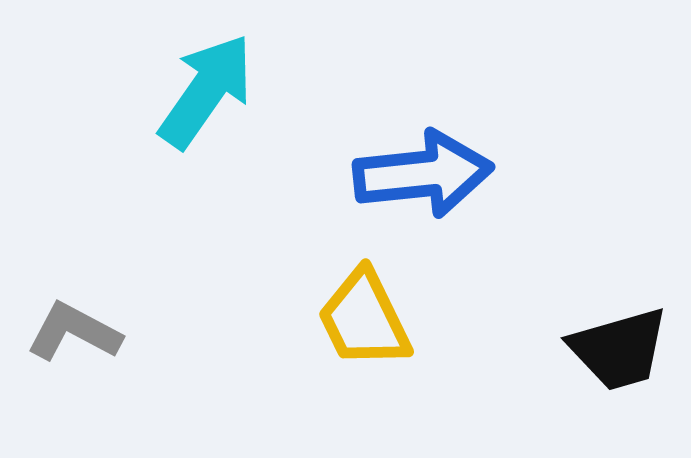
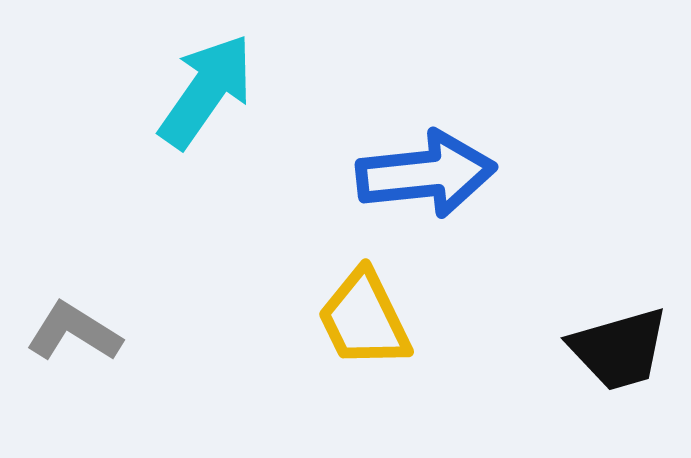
blue arrow: moved 3 px right
gray L-shape: rotated 4 degrees clockwise
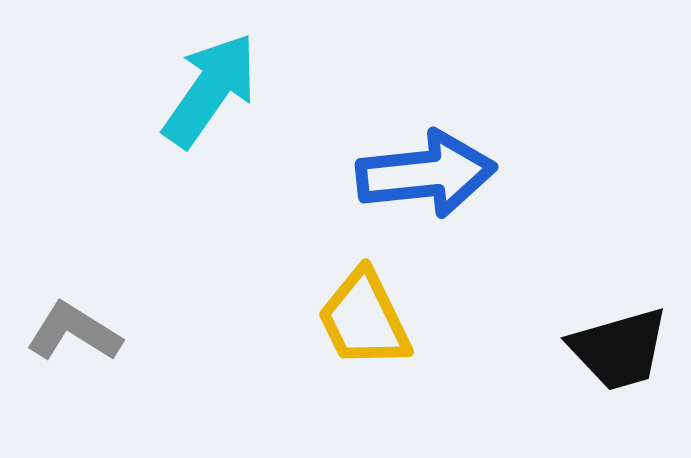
cyan arrow: moved 4 px right, 1 px up
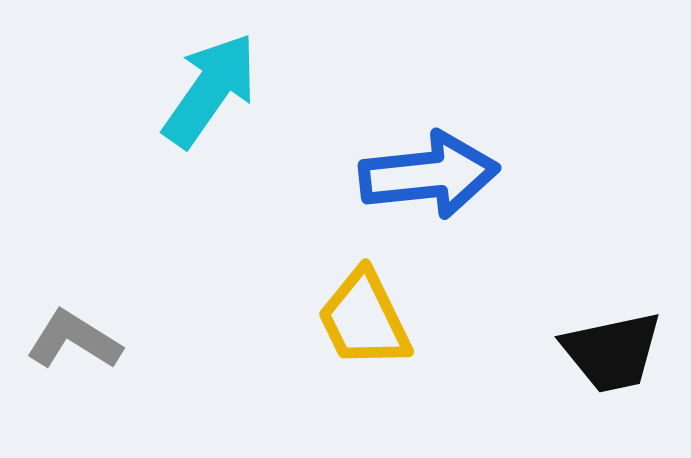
blue arrow: moved 3 px right, 1 px down
gray L-shape: moved 8 px down
black trapezoid: moved 7 px left, 3 px down; rotated 4 degrees clockwise
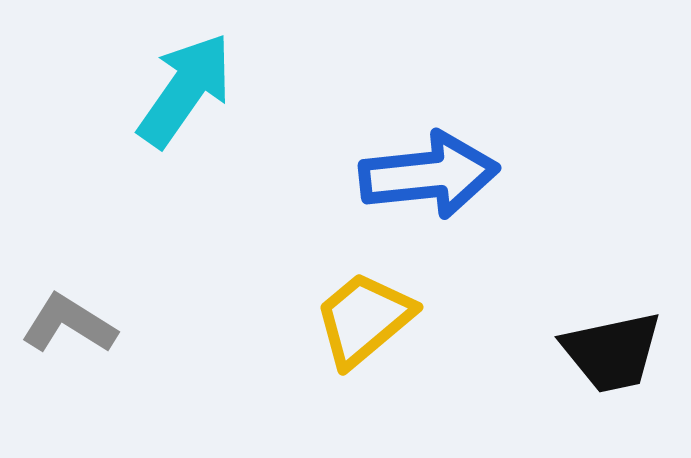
cyan arrow: moved 25 px left
yellow trapezoid: rotated 76 degrees clockwise
gray L-shape: moved 5 px left, 16 px up
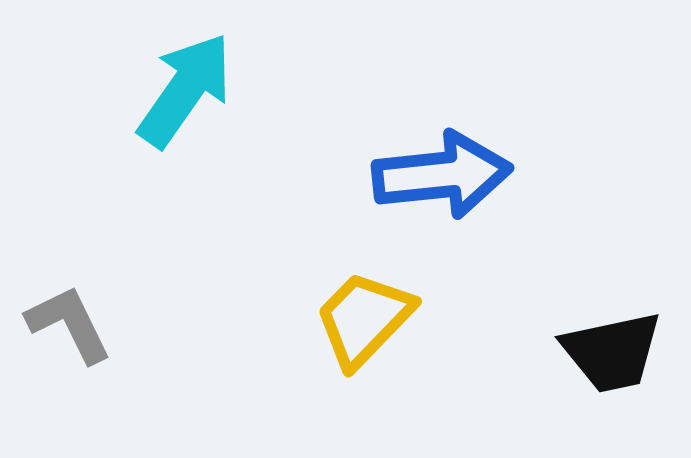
blue arrow: moved 13 px right
yellow trapezoid: rotated 6 degrees counterclockwise
gray L-shape: rotated 32 degrees clockwise
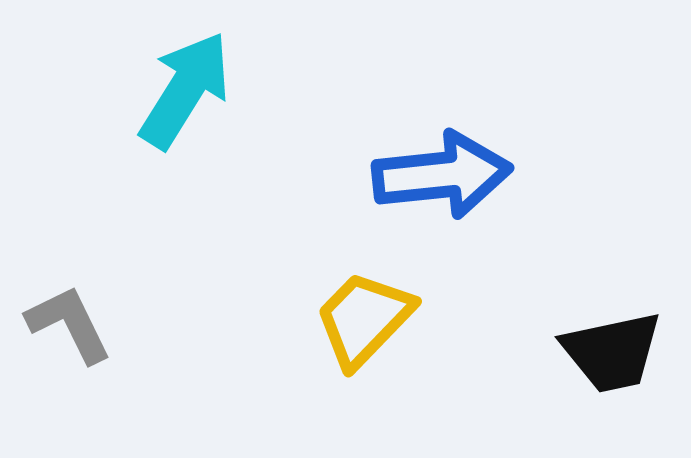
cyan arrow: rotated 3 degrees counterclockwise
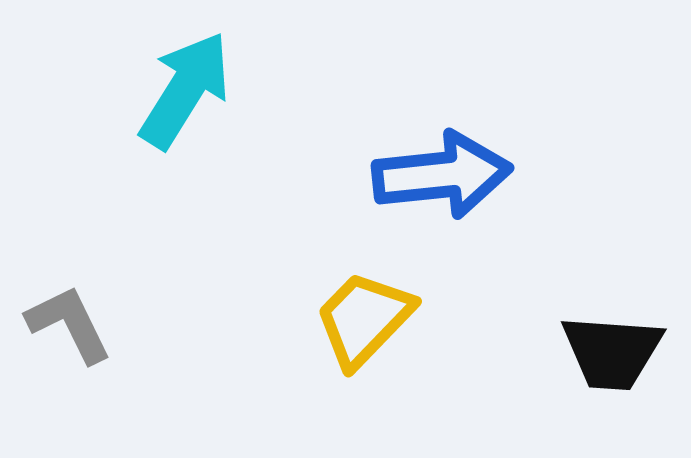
black trapezoid: rotated 16 degrees clockwise
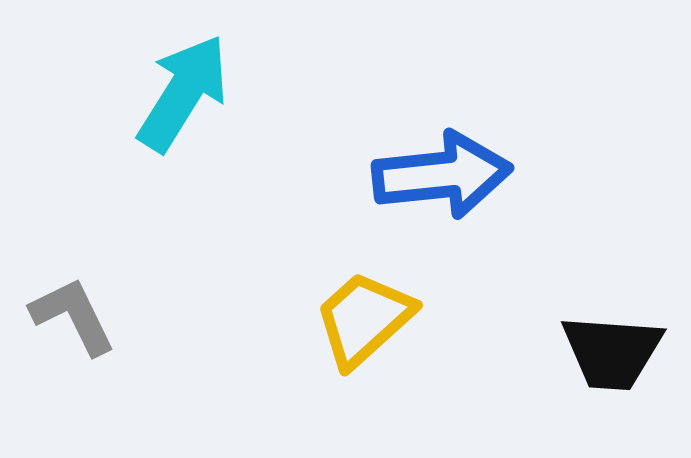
cyan arrow: moved 2 px left, 3 px down
yellow trapezoid: rotated 4 degrees clockwise
gray L-shape: moved 4 px right, 8 px up
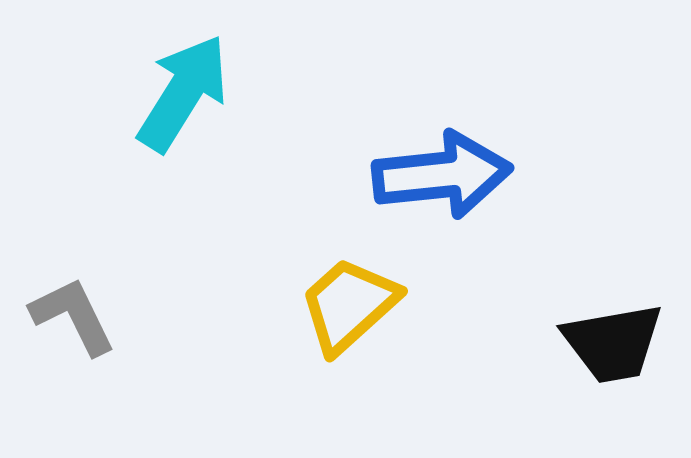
yellow trapezoid: moved 15 px left, 14 px up
black trapezoid: moved 1 px right, 9 px up; rotated 14 degrees counterclockwise
